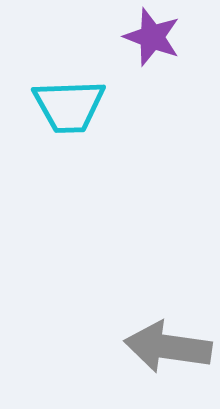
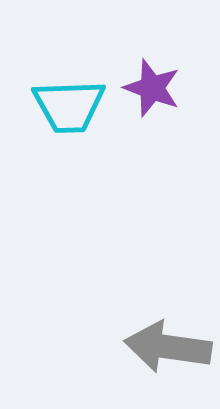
purple star: moved 51 px down
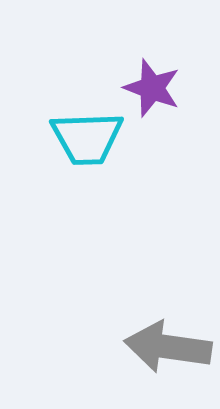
cyan trapezoid: moved 18 px right, 32 px down
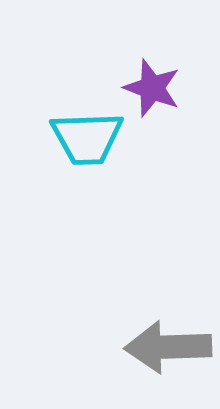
gray arrow: rotated 10 degrees counterclockwise
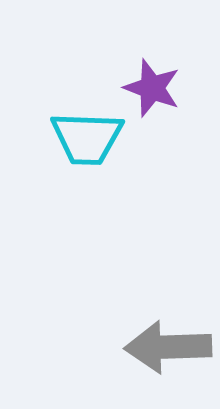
cyan trapezoid: rotated 4 degrees clockwise
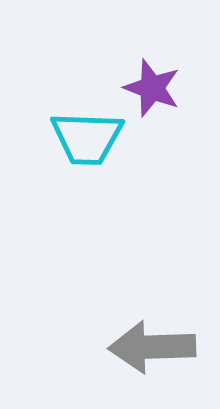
gray arrow: moved 16 px left
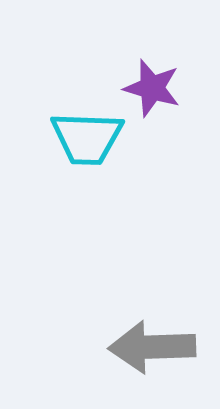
purple star: rotated 4 degrees counterclockwise
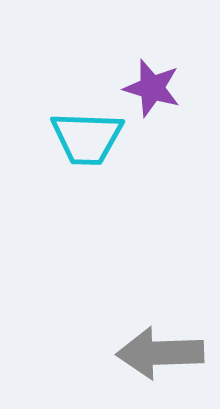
gray arrow: moved 8 px right, 6 px down
